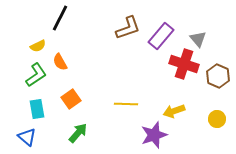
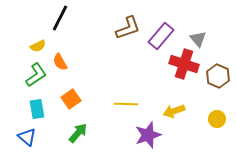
purple star: moved 6 px left
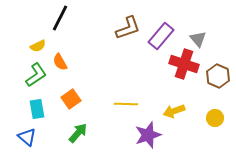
yellow circle: moved 2 px left, 1 px up
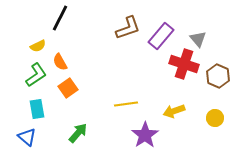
orange square: moved 3 px left, 11 px up
yellow line: rotated 10 degrees counterclockwise
purple star: moved 3 px left; rotated 16 degrees counterclockwise
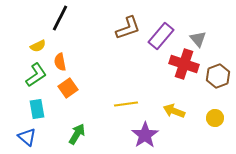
orange semicircle: rotated 18 degrees clockwise
brown hexagon: rotated 15 degrees clockwise
yellow arrow: rotated 40 degrees clockwise
green arrow: moved 1 px left, 1 px down; rotated 10 degrees counterclockwise
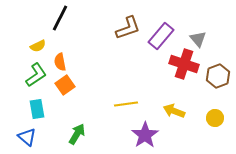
orange square: moved 3 px left, 3 px up
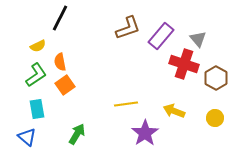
brown hexagon: moved 2 px left, 2 px down; rotated 10 degrees counterclockwise
purple star: moved 2 px up
